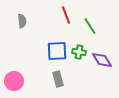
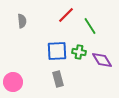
red line: rotated 66 degrees clockwise
pink circle: moved 1 px left, 1 px down
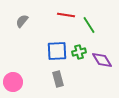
red line: rotated 54 degrees clockwise
gray semicircle: rotated 136 degrees counterclockwise
green line: moved 1 px left, 1 px up
green cross: rotated 24 degrees counterclockwise
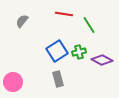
red line: moved 2 px left, 1 px up
blue square: rotated 30 degrees counterclockwise
purple diamond: rotated 30 degrees counterclockwise
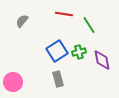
purple diamond: rotated 50 degrees clockwise
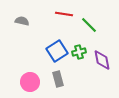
gray semicircle: rotated 64 degrees clockwise
green line: rotated 12 degrees counterclockwise
pink circle: moved 17 px right
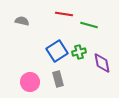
green line: rotated 30 degrees counterclockwise
purple diamond: moved 3 px down
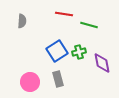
gray semicircle: rotated 80 degrees clockwise
